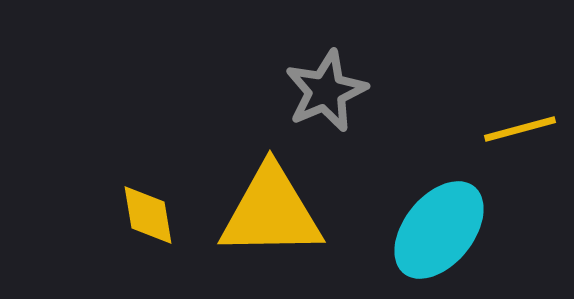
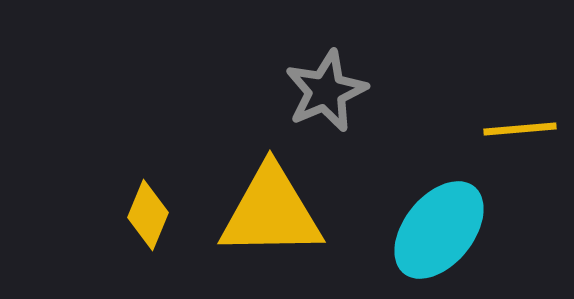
yellow line: rotated 10 degrees clockwise
yellow diamond: rotated 32 degrees clockwise
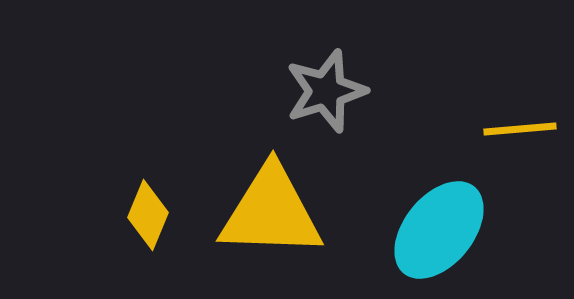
gray star: rotated 6 degrees clockwise
yellow triangle: rotated 3 degrees clockwise
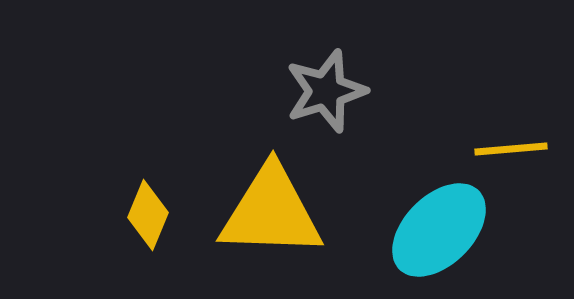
yellow line: moved 9 px left, 20 px down
cyan ellipse: rotated 6 degrees clockwise
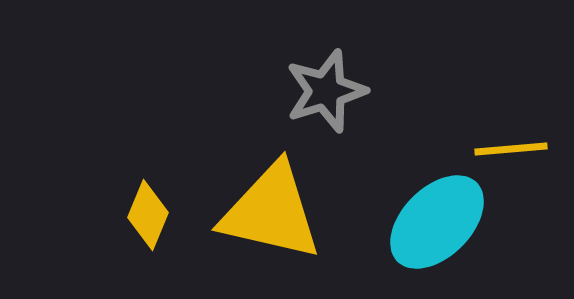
yellow triangle: rotated 11 degrees clockwise
cyan ellipse: moved 2 px left, 8 px up
